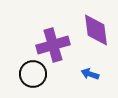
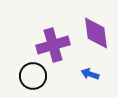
purple diamond: moved 3 px down
black circle: moved 2 px down
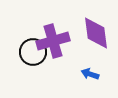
purple cross: moved 4 px up
black circle: moved 24 px up
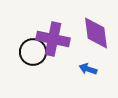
purple cross: moved 2 px up; rotated 28 degrees clockwise
blue arrow: moved 2 px left, 5 px up
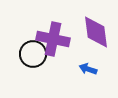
purple diamond: moved 1 px up
black circle: moved 2 px down
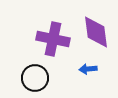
black circle: moved 2 px right, 24 px down
blue arrow: rotated 24 degrees counterclockwise
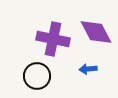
purple diamond: rotated 20 degrees counterclockwise
black circle: moved 2 px right, 2 px up
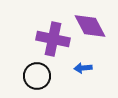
purple diamond: moved 6 px left, 6 px up
blue arrow: moved 5 px left, 1 px up
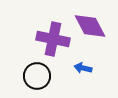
blue arrow: rotated 18 degrees clockwise
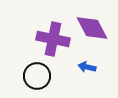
purple diamond: moved 2 px right, 2 px down
blue arrow: moved 4 px right, 1 px up
